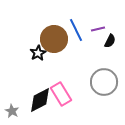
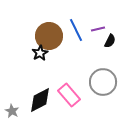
brown circle: moved 5 px left, 3 px up
black star: moved 2 px right
gray circle: moved 1 px left
pink rectangle: moved 8 px right, 1 px down; rotated 10 degrees counterclockwise
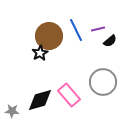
black semicircle: rotated 24 degrees clockwise
black diamond: rotated 12 degrees clockwise
gray star: rotated 24 degrees counterclockwise
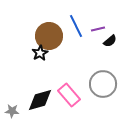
blue line: moved 4 px up
gray circle: moved 2 px down
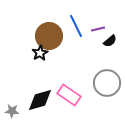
gray circle: moved 4 px right, 1 px up
pink rectangle: rotated 15 degrees counterclockwise
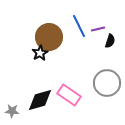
blue line: moved 3 px right
brown circle: moved 1 px down
black semicircle: rotated 32 degrees counterclockwise
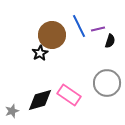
brown circle: moved 3 px right, 2 px up
gray star: rotated 24 degrees counterclockwise
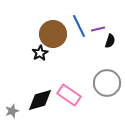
brown circle: moved 1 px right, 1 px up
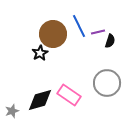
purple line: moved 3 px down
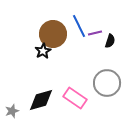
purple line: moved 3 px left, 1 px down
black star: moved 3 px right, 2 px up
pink rectangle: moved 6 px right, 3 px down
black diamond: moved 1 px right
